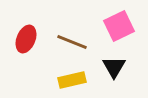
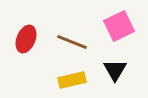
black triangle: moved 1 px right, 3 px down
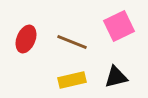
black triangle: moved 1 px right, 7 px down; rotated 45 degrees clockwise
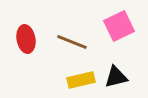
red ellipse: rotated 32 degrees counterclockwise
yellow rectangle: moved 9 px right
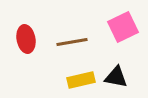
pink square: moved 4 px right, 1 px down
brown line: rotated 32 degrees counterclockwise
black triangle: rotated 25 degrees clockwise
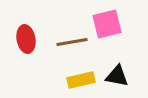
pink square: moved 16 px left, 3 px up; rotated 12 degrees clockwise
black triangle: moved 1 px right, 1 px up
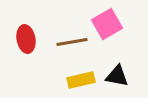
pink square: rotated 16 degrees counterclockwise
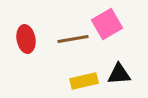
brown line: moved 1 px right, 3 px up
black triangle: moved 2 px right, 2 px up; rotated 15 degrees counterclockwise
yellow rectangle: moved 3 px right, 1 px down
